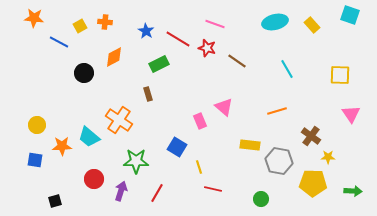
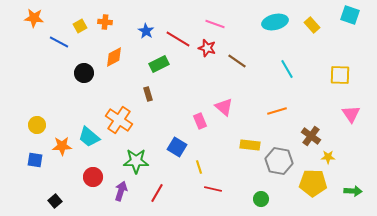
red circle at (94, 179): moved 1 px left, 2 px up
black square at (55, 201): rotated 24 degrees counterclockwise
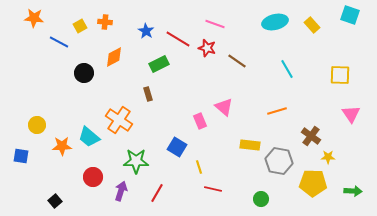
blue square at (35, 160): moved 14 px left, 4 px up
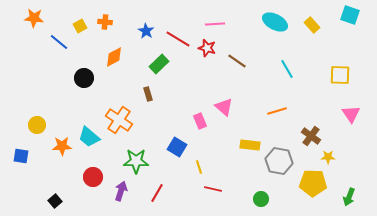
cyan ellipse at (275, 22): rotated 40 degrees clockwise
pink line at (215, 24): rotated 24 degrees counterclockwise
blue line at (59, 42): rotated 12 degrees clockwise
green rectangle at (159, 64): rotated 18 degrees counterclockwise
black circle at (84, 73): moved 5 px down
green arrow at (353, 191): moved 4 px left, 6 px down; rotated 108 degrees clockwise
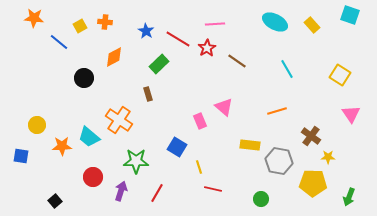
red star at (207, 48): rotated 24 degrees clockwise
yellow square at (340, 75): rotated 30 degrees clockwise
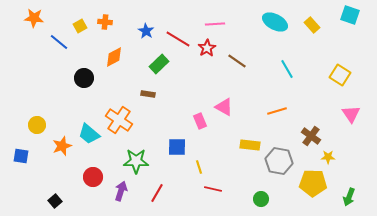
brown rectangle at (148, 94): rotated 64 degrees counterclockwise
pink triangle at (224, 107): rotated 12 degrees counterclockwise
cyan trapezoid at (89, 137): moved 3 px up
orange star at (62, 146): rotated 18 degrees counterclockwise
blue square at (177, 147): rotated 30 degrees counterclockwise
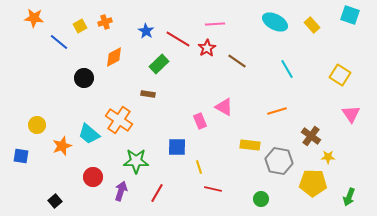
orange cross at (105, 22): rotated 24 degrees counterclockwise
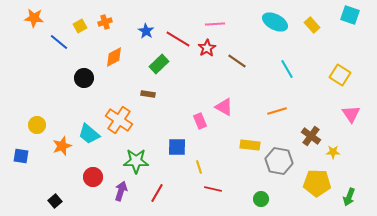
yellow star at (328, 157): moved 5 px right, 5 px up
yellow pentagon at (313, 183): moved 4 px right
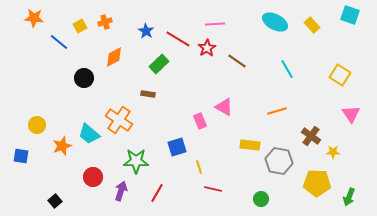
blue square at (177, 147): rotated 18 degrees counterclockwise
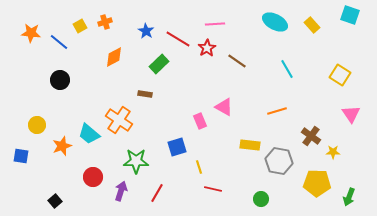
orange star at (34, 18): moved 3 px left, 15 px down
black circle at (84, 78): moved 24 px left, 2 px down
brown rectangle at (148, 94): moved 3 px left
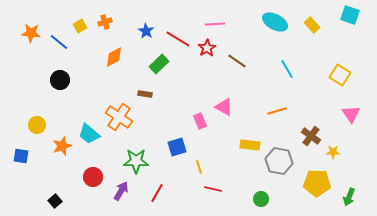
orange cross at (119, 120): moved 3 px up
purple arrow at (121, 191): rotated 12 degrees clockwise
